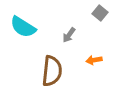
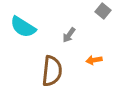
gray square: moved 3 px right, 2 px up
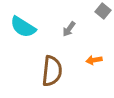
gray arrow: moved 6 px up
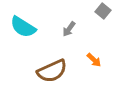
orange arrow: rotated 126 degrees counterclockwise
brown semicircle: rotated 60 degrees clockwise
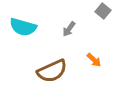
cyan semicircle: rotated 16 degrees counterclockwise
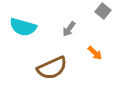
orange arrow: moved 1 px right, 7 px up
brown semicircle: moved 3 px up
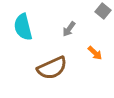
cyan semicircle: rotated 60 degrees clockwise
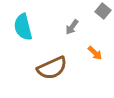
gray arrow: moved 3 px right, 2 px up
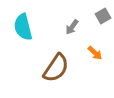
gray square: moved 5 px down; rotated 21 degrees clockwise
brown semicircle: moved 4 px right; rotated 32 degrees counterclockwise
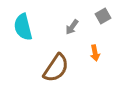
orange arrow: rotated 35 degrees clockwise
